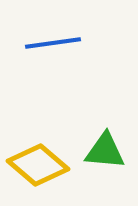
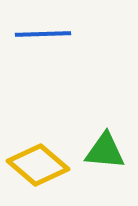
blue line: moved 10 px left, 9 px up; rotated 6 degrees clockwise
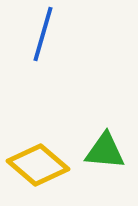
blue line: rotated 72 degrees counterclockwise
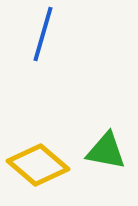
green triangle: moved 1 px right; rotated 6 degrees clockwise
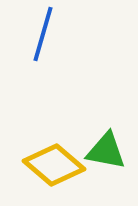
yellow diamond: moved 16 px right
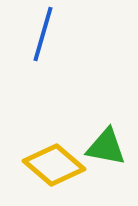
green triangle: moved 4 px up
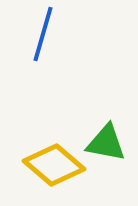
green triangle: moved 4 px up
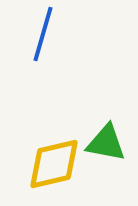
yellow diamond: moved 1 px up; rotated 54 degrees counterclockwise
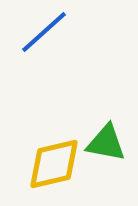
blue line: moved 1 px right, 2 px up; rotated 32 degrees clockwise
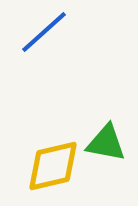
yellow diamond: moved 1 px left, 2 px down
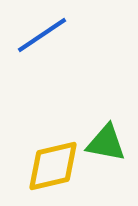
blue line: moved 2 px left, 3 px down; rotated 8 degrees clockwise
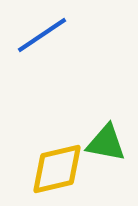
yellow diamond: moved 4 px right, 3 px down
